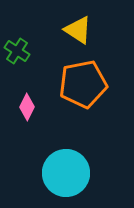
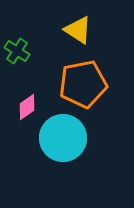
pink diamond: rotated 28 degrees clockwise
cyan circle: moved 3 px left, 35 px up
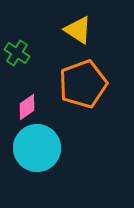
green cross: moved 2 px down
orange pentagon: rotated 9 degrees counterclockwise
cyan circle: moved 26 px left, 10 px down
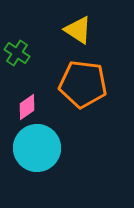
orange pentagon: rotated 27 degrees clockwise
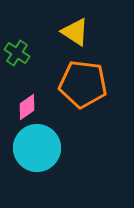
yellow triangle: moved 3 px left, 2 px down
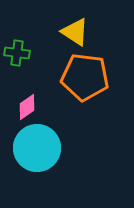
green cross: rotated 25 degrees counterclockwise
orange pentagon: moved 2 px right, 7 px up
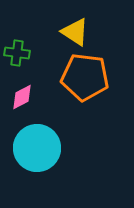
pink diamond: moved 5 px left, 10 px up; rotated 8 degrees clockwise
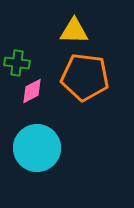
yellow triangle: moved 1 px left, 1 px up; rotated 32 degrees counterclockwise
green cross: moved 10 px down
pink diamond: moved 10 px right, 6 px up
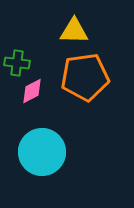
orange pentagon: rotated 15 degrees counterclockwise
cyan circle: moved 5 px right, 4 px down
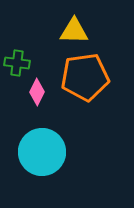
pink diamond: moved 5 px right, 1 px down; rotated 36 degrees counterclockwise
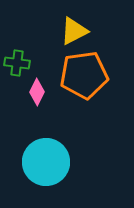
yellow triangle: rotated 28 degrees counterclockwise
orange pentagon: moved 1 px left, 2 px up
cyan circle: moved 4 px right, 10 px down
